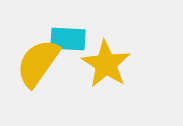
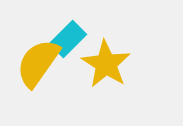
cyan rectangle: rotated 48 degrees counterclockwise
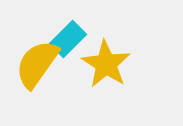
yellow semicircle: moved 1 px left, 1 px down
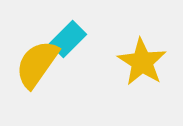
yellow star: moved 36 px right, 2 px up
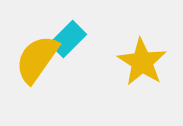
yellow semicircle: moved 5 px up
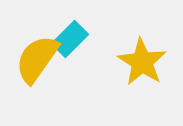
cyan rectangle: moved 2 px right
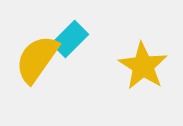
yellow star: moved 1 px right, 4 px down
